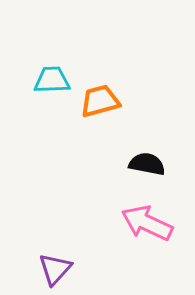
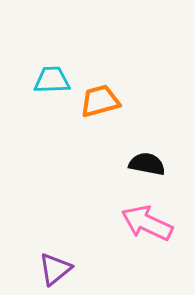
purple triangle: rotated 9 degrees clockwise
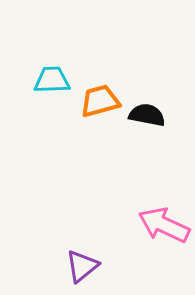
black semicircle: moved 49 px up
pink arrow: moved 17 px right, 2 px down
purple triangle: moved 27 px right, 3 px up
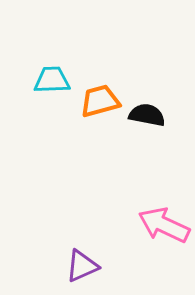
purple triangle: rotated 15 degrees clockwise
